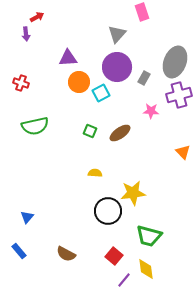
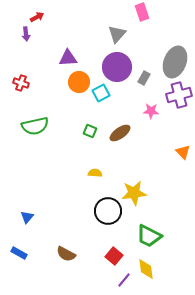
yellow star: moved 1 px right
green trapezoid: rotated 12 degrees clockwise
blue rectangle: moved 2 px down; rotated 21 degrees counterclockwise
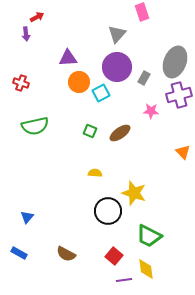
yellow star: rotated 25 degrees clockwise
purple line: rotated 42 degrees clockwise
